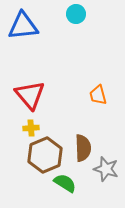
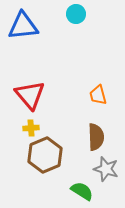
brown semicircle: moved 13 px right, 11 px up
green semicircle: moved 17 px right, 8 px down
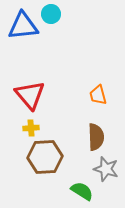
cyan circle: moved 25 px left
brown hexagon: moved 2 px down; rotated 20 degrees clockwise
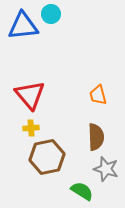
brown hexagon: moved 2 px right; rotated 8 degrees counterclockwise
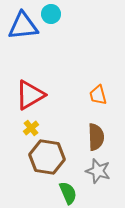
red triangle: rotated 40 degrees clockwise
yellow cross: rotated 35 degrees counterclockwise
brown hexagon: rotated 20 degrees clockwise
gray star: moved 8 px left, 2 px down
green semicircle: moved 14 px left, 2 px down; rotated 35 degrees clockwise
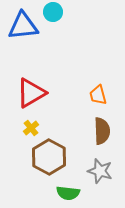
cyan circle: moved 2 px right, 2 px up
red triangle: moved 1 px right, 2 px up
brown semicircle: moved 6 px right, 6 px up
brown hexagon: moved 2 px right; rotated 20 degrees clockwise
gray star: moved 2 px right
green semicircle: rotated 120 degrees clockwise
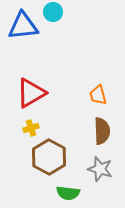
yellow cross: rotated 21 degrees clockwise
gray star: moved 2 px up
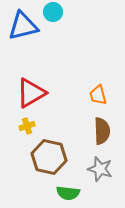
blue triangle: rotated 8 degrees counterclockwise
yellow cross: moved 4 px left, 2 px up
brown hexagon: rotated 16 degrees counterclockwise
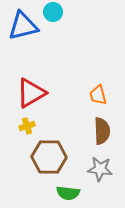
brown hexagon: rotated 12 degrees counterclockwise
gray star: rotated 10 degrees counterclockwise
